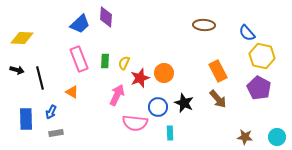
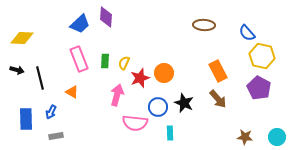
pink arrow: rotated 10 degrees counterclockwise
gray rectangle: moved 3 px down
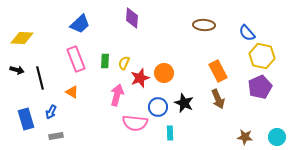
purple diamond: moved 26 px right, 1 px down
pink rectangle: moved 3 px left
purple pentagon: moved 1 px right, 1 px up; rotated 20 degrees clockwise
brown arrow: rotated 18 degrees clockwise
blue rectangle: rotated 15 degrees counterclockwise
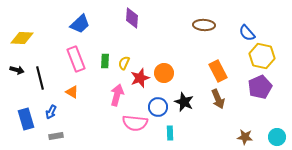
black star: moved 1 px up
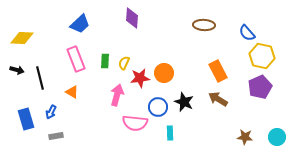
red star: rotated 12 degrees clockwise
brown arrow: rotated 144 degrees clockwise
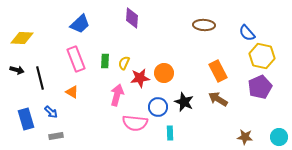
blue arrow: rotated 72 degrees counterclockwise
cyan circle: moved 2 px right
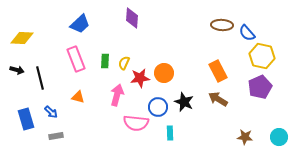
brown ellipse: moved 18 px right
orange triangle: moved 6 px right, 5 px down; rotated 16 degrees counterclockwise
pink semicircle: moved 1 px right
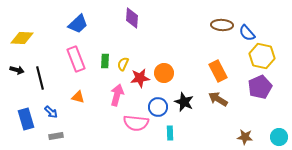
blue trapezoid: moved 2 px left
yellow semicircle: moved 1 px left, 1 px down
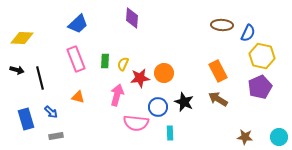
blue semicircle: moved 1 px right; rotated 114 degrees counterclockwise
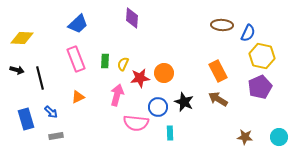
orange triangle: rotated 40 degrees counterclockwise
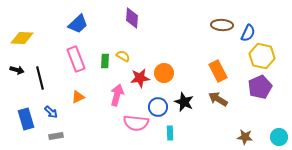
yellow semicircle: moved 8 px up; rotated 96 degrees clockwise
